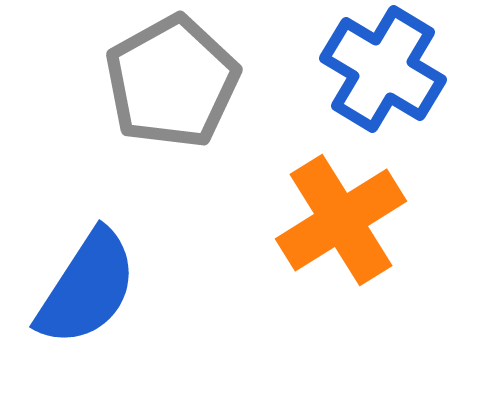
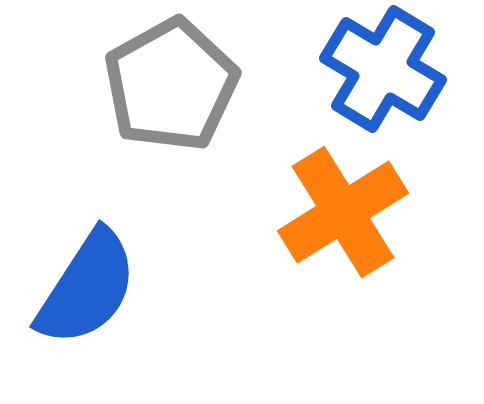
gray pentagon: moved 1 px left, 3 px down
orange cross: moved 2 px right, 8 px up
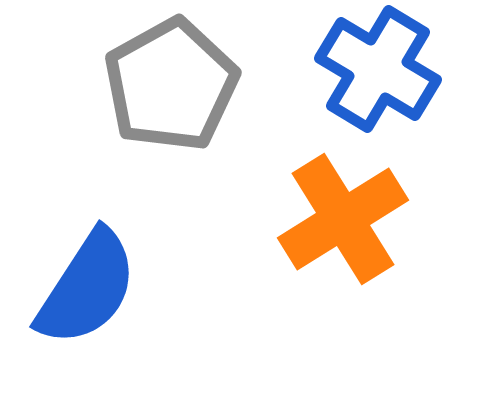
blue cross: moved 5 px left
orange cross: moved 7 px down
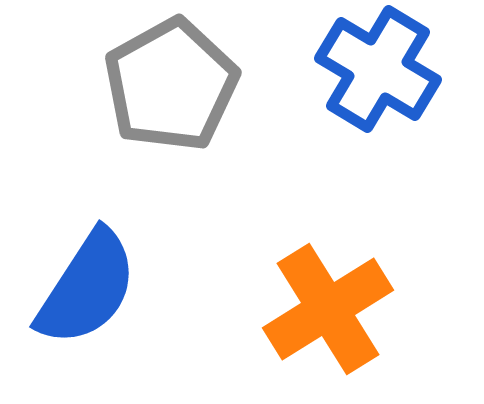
orange cross: moved 15 px left, 90 px down
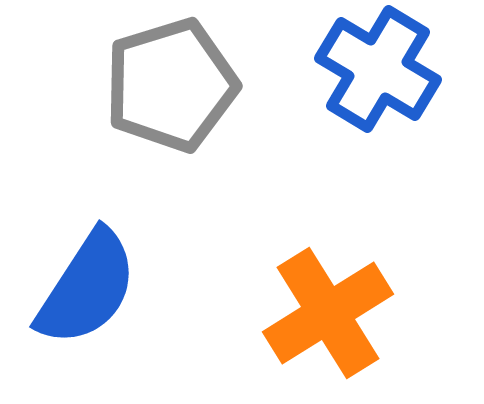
gray pentagon: rotated 12 degrees clockwise
orange cross: moved 4 px down
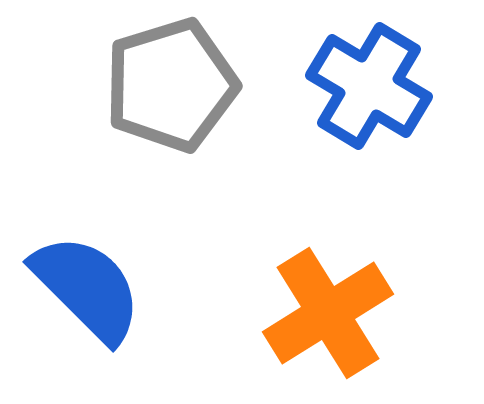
blue cross: moved 9 px left, 17 px down
blue semicircle: rotated 78 degrees counterclockwise
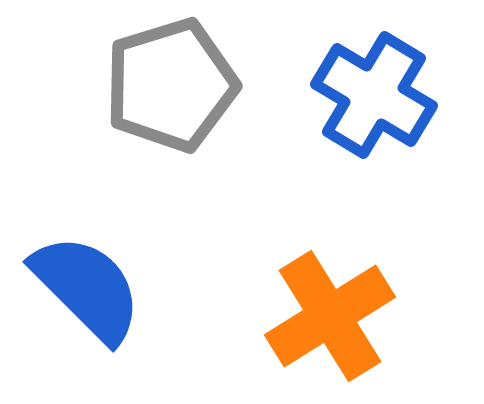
blue cross: moved 5 px right, 9 px down
orange cross: moved 2 px right, 3 px down
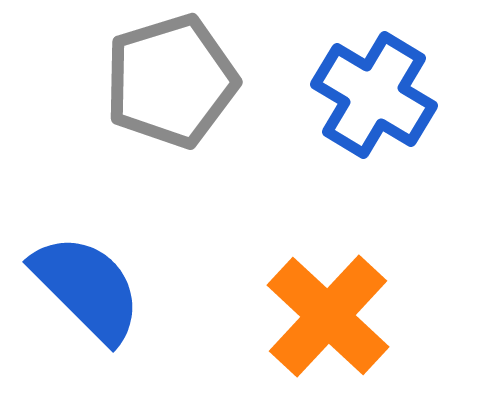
gray pentagon: moved 4 px up
orange cross: moved 2 px left; rotated 15 degrees counterclockwise
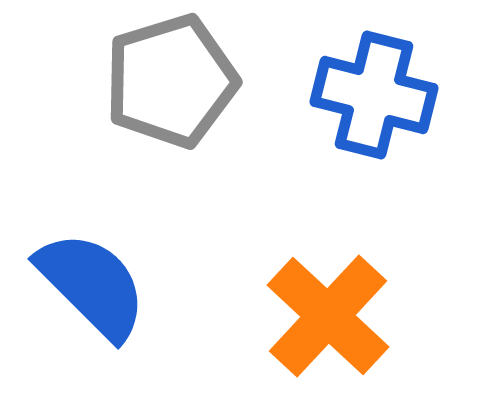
blue cross: rotated 17 degrees counterclockwise
blue semicircle: moved 5 px right, 3 px up
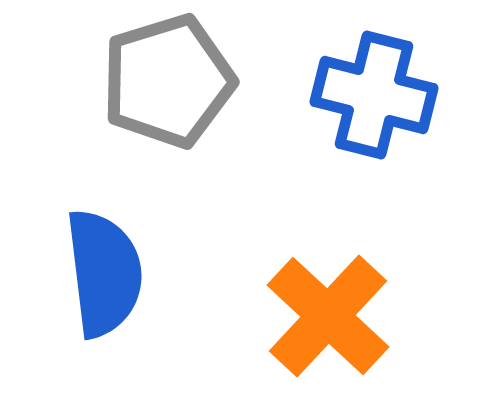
gray pentagon: moved 3 px left
blue semicircle: moved 12 px right, 12 px up; rotated 38 degrees clockwise
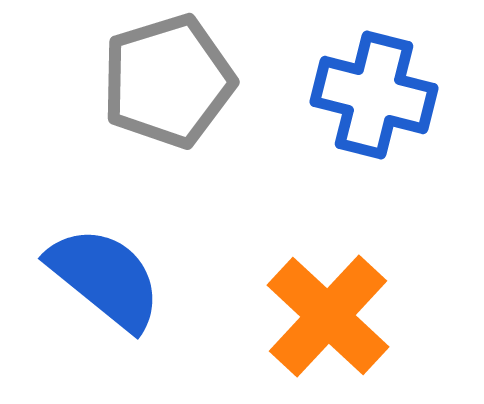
blue semicircle: moved 1 px right, 5 px down; rotated 44 degrees counterclockwise
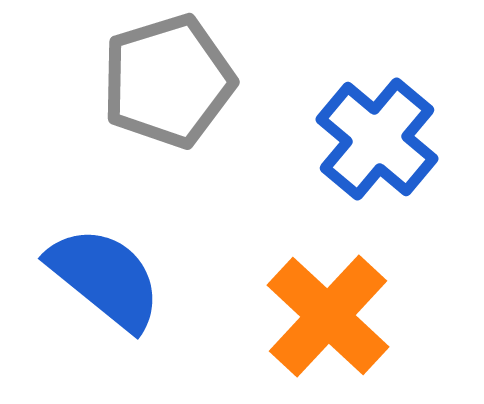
blue cross: moved 3 px right, 44 px down; rotated 26 degrees clockwise
